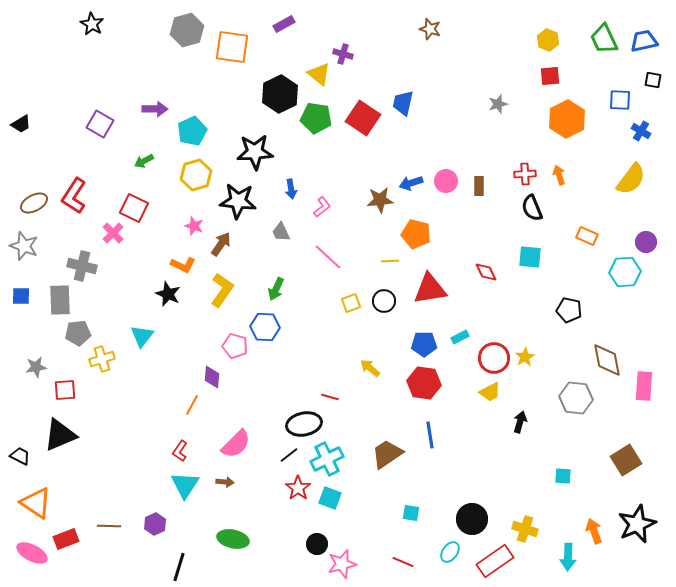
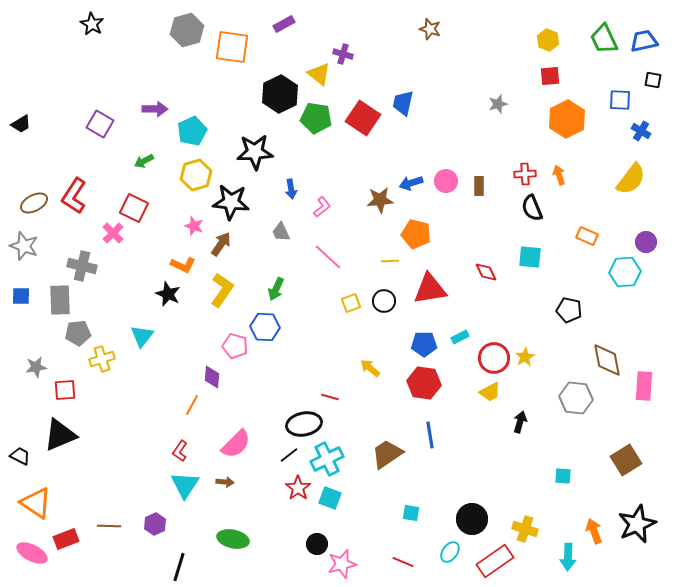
black star at (238, 201): moved 7 px left, 1 px down
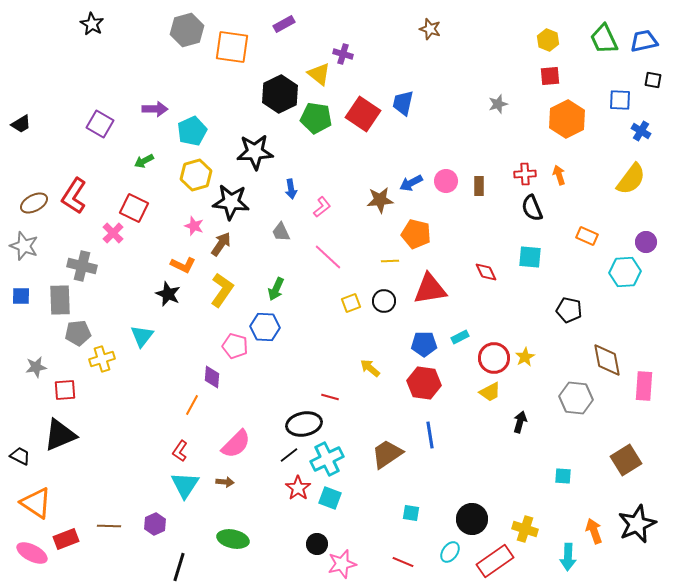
red square at (363, 118): moved 4 px up
blue arrow at (411, 183): rotated 10 degrees counterclockwise
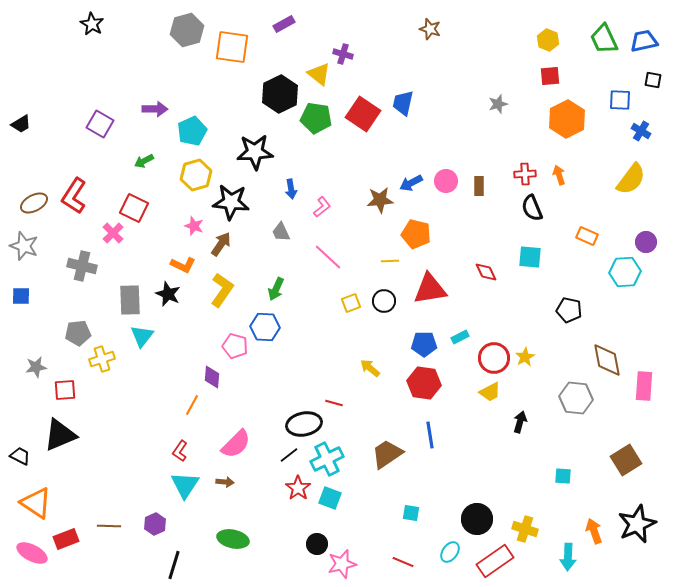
gray rectangle at (60, 300): moved 70 px right
red line at (330, 397): moved 4 px right, 6 px down
black circle at (472, 519): moved 5 px right
black line at (179, 567): moved 5 px left, 2 px up
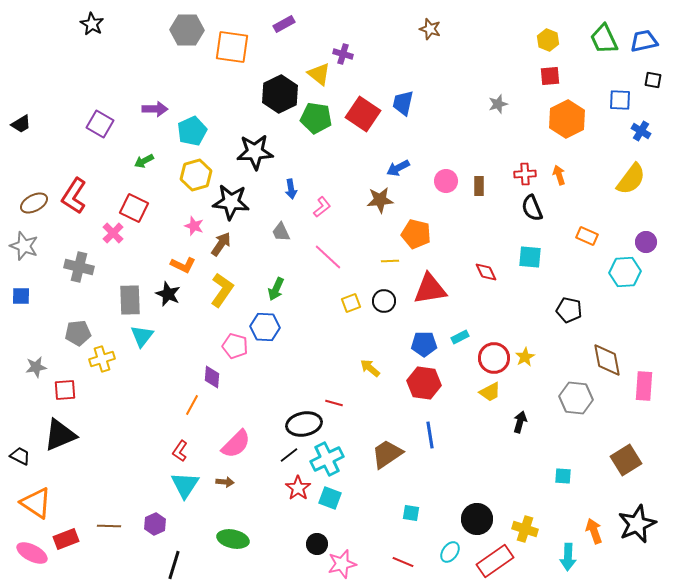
gray hexagon at (187, 30): rotated 16 degrees clockwise
blue arrow at (411, 183): moved 13 px left, 15 px up
gray cross at (82, 266): moved 3 px left, 1 px down
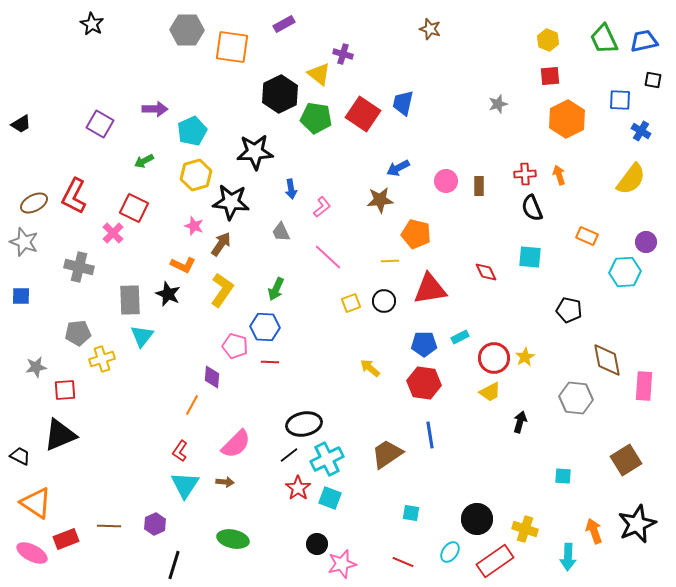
red L-shape at (74, 196): rotated 6 degrees counterclockwise
gray star at (24, 246): moved 4 px up
red line at (334, 403): moved 64 px left, 41 px up; rotated 12 degrees counterclockwise
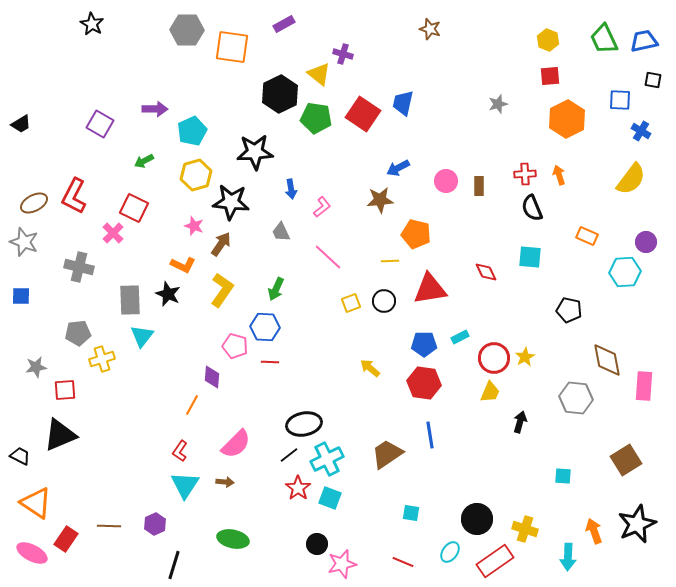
yellow trapezoid at (490, 392): rotated 40 degrees counterclockwise
red rectangle at (66, 539): rotated 35 degrees counterclockwise
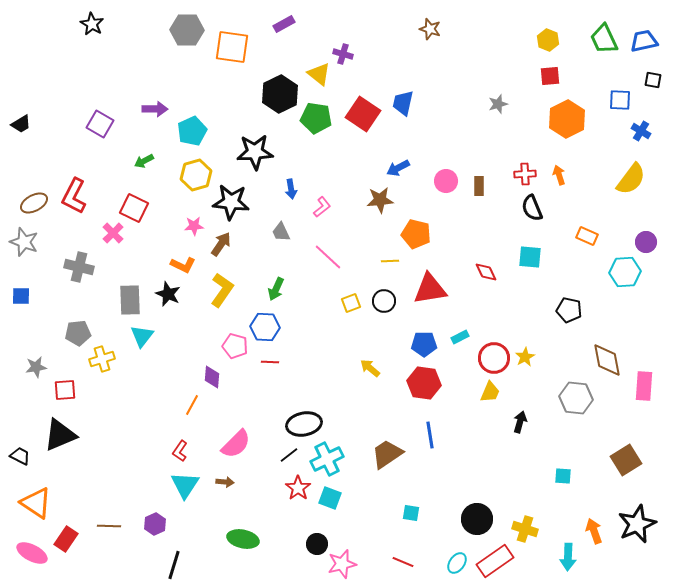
pink star at (194, 226): rotated 24 degrees counterclockwise
green ellipse at (233, 539): moved 10 px right
cyan ellipse at (450, 552): moved 7 px right, 11 px down
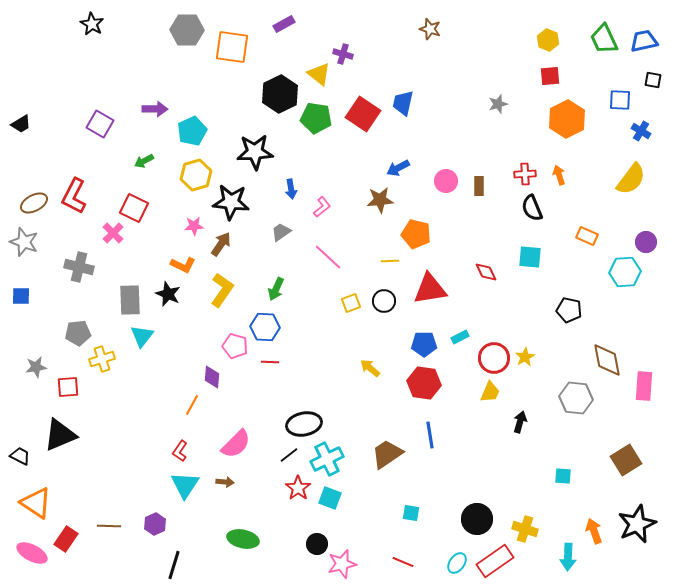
gray trapezoid at (281, 232): rotated 80 degrees clockwise
red square at (65, 390): moved 3 px right, 3 px up
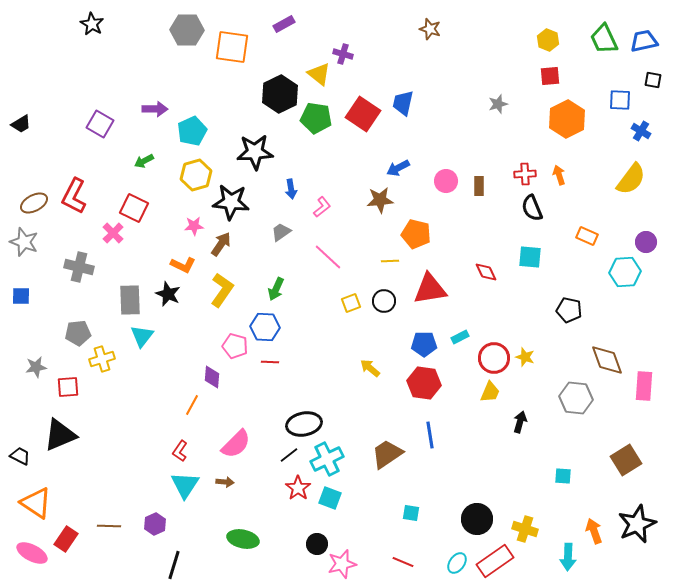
yellow star at (525, 357): rotated 24 degrees counterclockwise
brown diamond at (607, 360): rotated 9 degrees counterclockwise
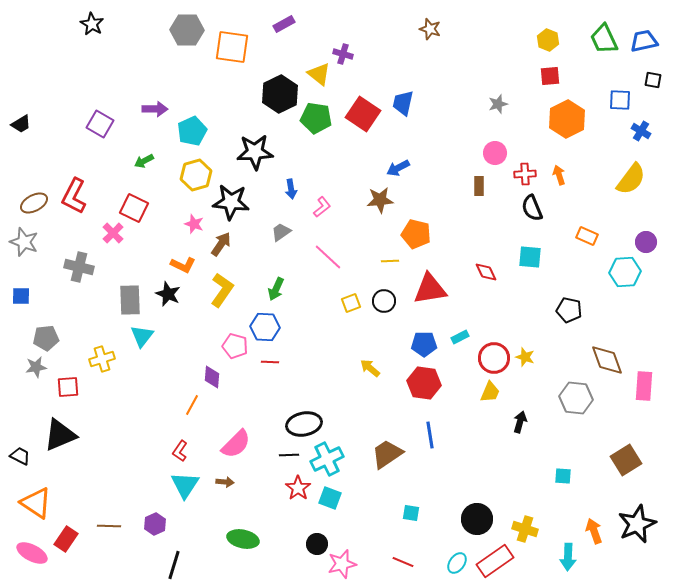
pink circle at (446, 181): moved 49 px right, 28 px up
pink star at (194, 226): moved 2 px up; rotated 24 degrees clockwise
gray pentagon at (78, 333): moved 32 px left, 5 px down
black line at (289, 455): rotated 36 degrees clockwise
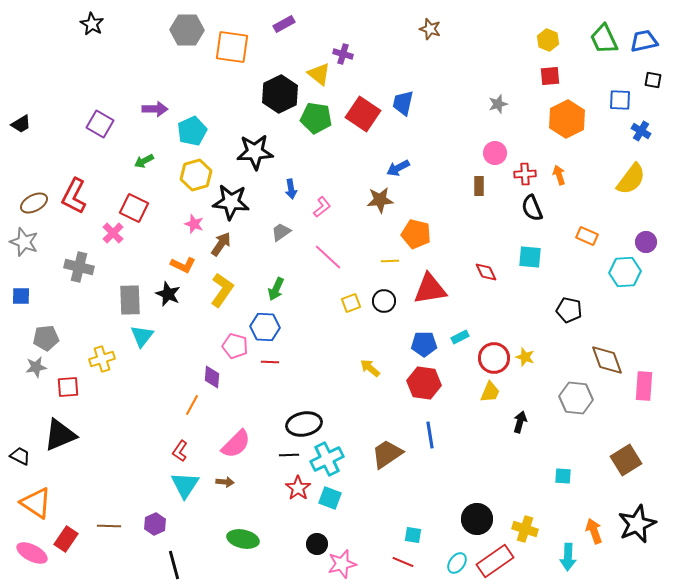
cyan square at (411, 513): moved 2 px right, 22 px down
black line at (174, 565): rotated 32 degrees counterclockwise
